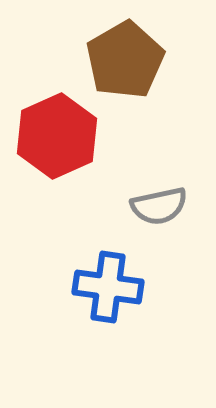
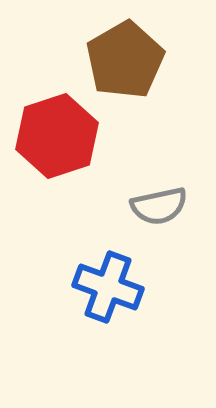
red hexagon: rotated 6 degrees clockwise
blue cross: rotated 12 degrees clockwise
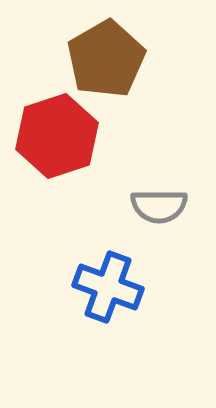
brown pentagon: moved 19 px left, 1 px up
gray semicircle: rotated 12 degrees clockwise
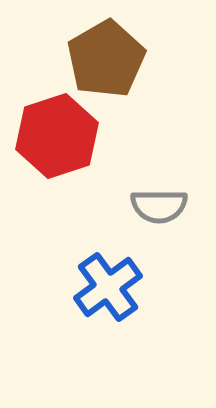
blue cross: rotated 34 degrees clockwise
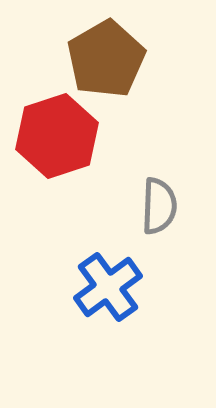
gray semicircle: rotated 88 degrees counterclockwise
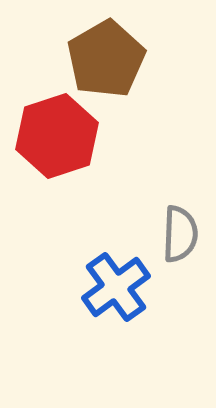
gray semicircle: moved 21 px right, 28 px down
blue cross: moved 8 px right
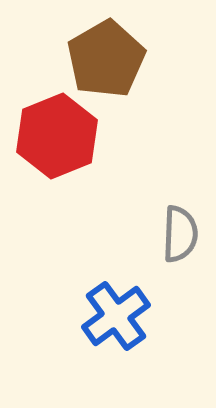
red hexagon: rotated 4 degrees counterclockwise
blue cross: moved 29 px down
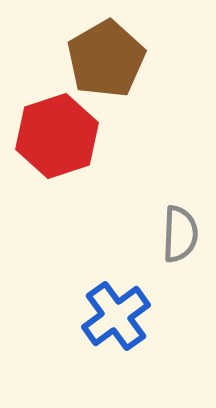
red hexagon: rotated 4 degrees clockwise
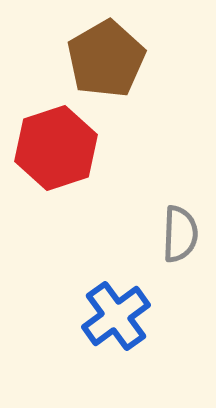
red hexagon: moved 1 px left, 12 px down
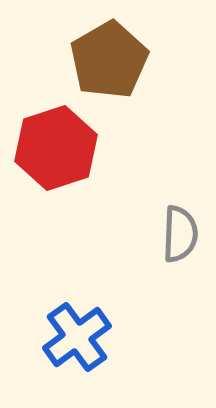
brown pentagon: moved 3 px right, 1 px down
blue cross: moved 39 px left, 21 px down
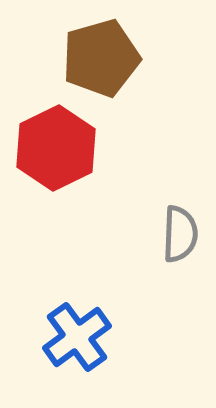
brown pentagon: moved 8 px left, 2 px up; rotated 14 degrees clockwise
red hexagon: rotated 8 degrees counterclockwise
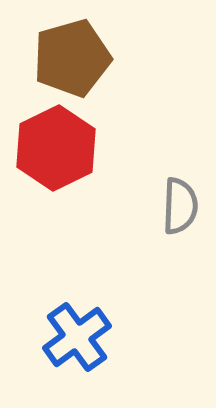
brown pentagon: moved 29 px left
gray semicircle: moved 28 px up
